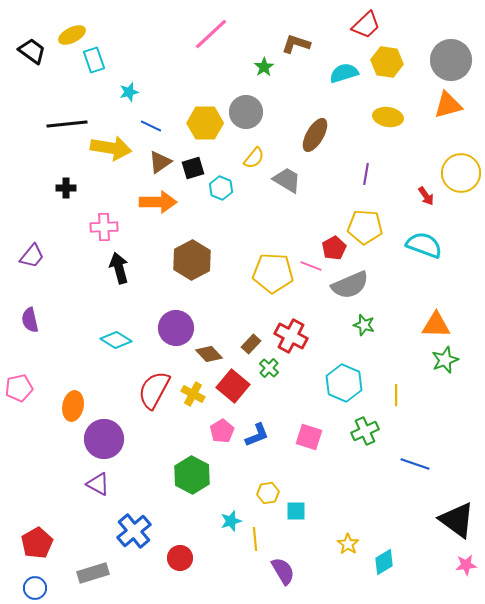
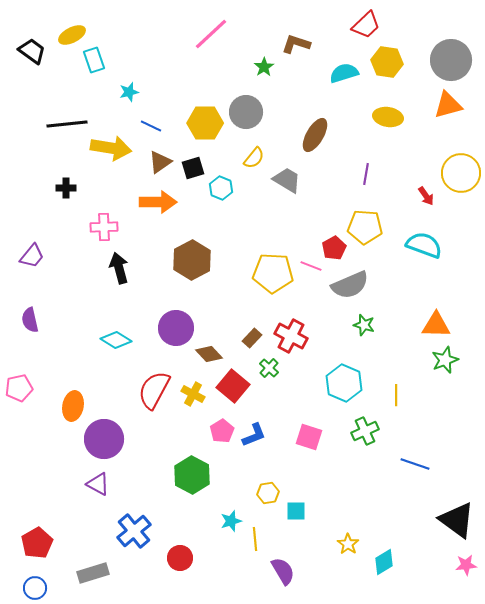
brown rectangle at (251, 344): moved 1 px right, 6 px up
blue L-shape at (257, 435): moved 3 px left
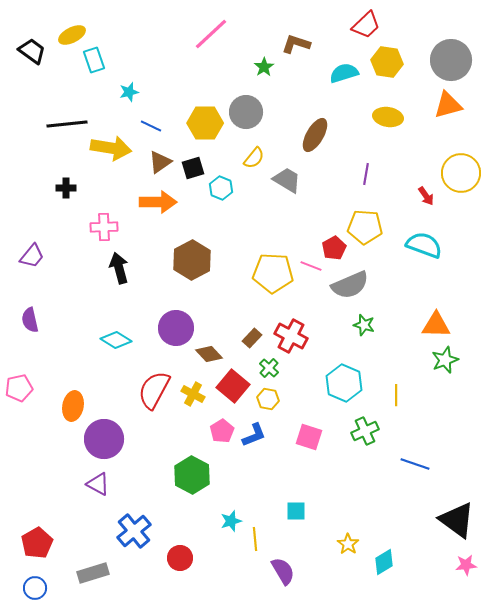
yellow hexagon at (268, 493): moved 94 px up; rotated 20 degrees clockwise
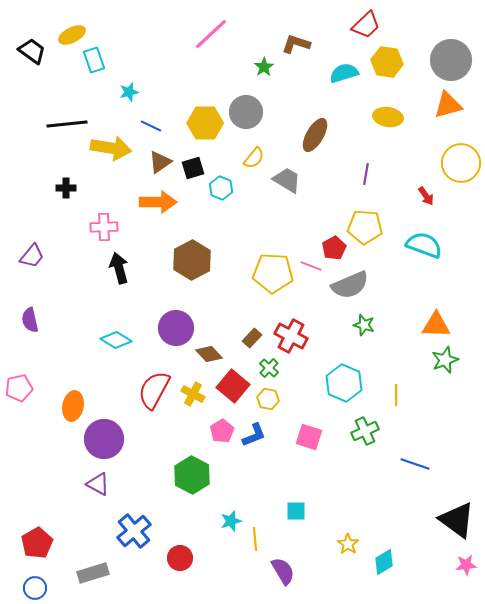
yellow circle at (461, 173): moved 10 px up
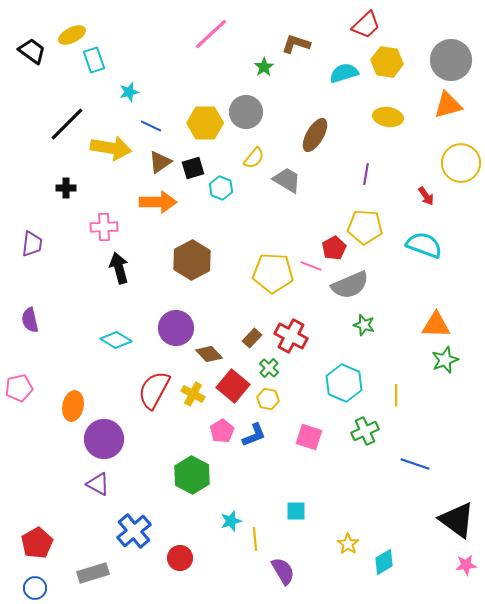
black line at (67, 124): rotated 39 degrees counterclockwise
purple trapezoid at (32, 256): moved 12 px up; rotated 32 degrees counterclockwise
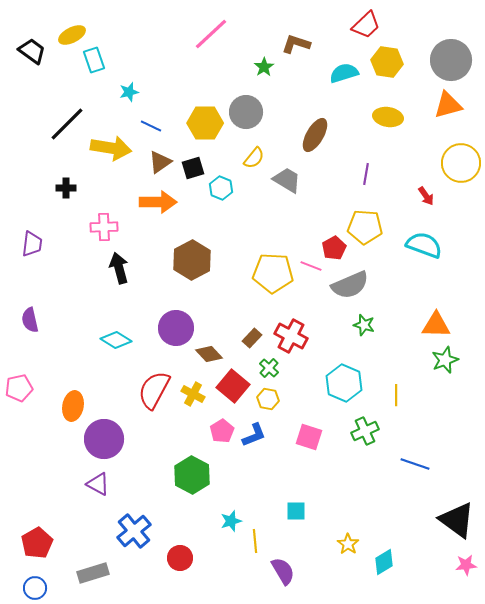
yellow line at (255, 539): moved 2 px down
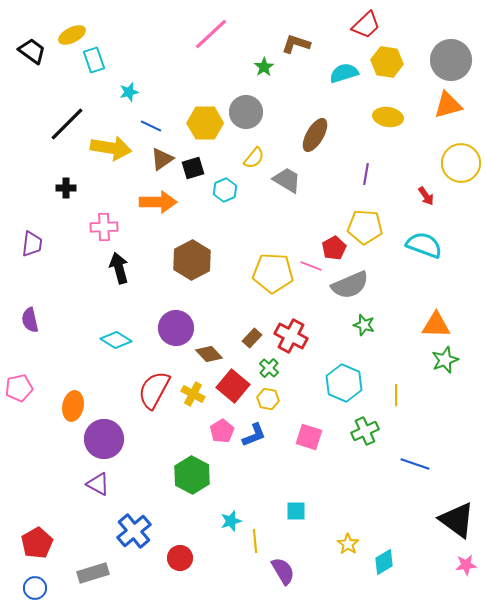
brown triangle at (160, 162): moved 2 px right, 3 px up
cyan hexagon at (221, 188): moved 4 px right, 2 px down; rotated 15 degrees clockwise
